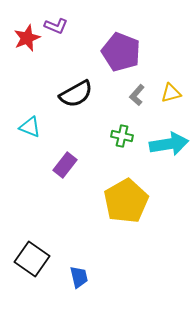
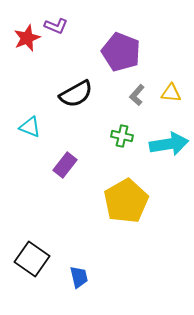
yellow triangle: rotated 20 degrees clockwise
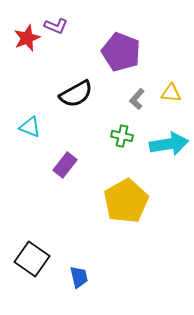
gray L-shape: moved 4 px down
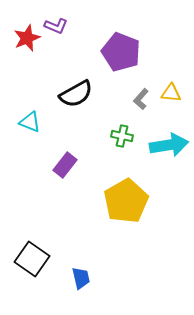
gray L-shape: moved 4 px right
cyan triangle: moved 5 px up
cyan arrow: moved 1 px down
blue trapezoid: moved 2 px right, 1 px down
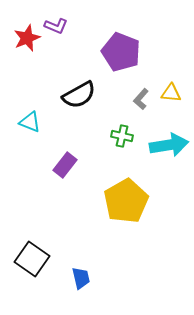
black semicircle: moved 3 px right, 1 px down
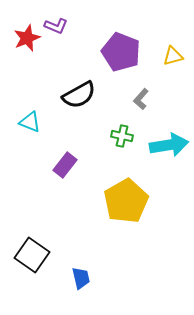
yellow triangle: moved 2 px right, 37 px up; rotated 20 degrees counterclockwise
black square: moved 4 px up
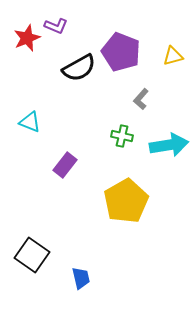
black semicircle: moved 27 px up
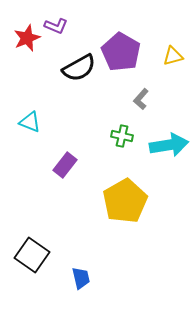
purple pentagon: rotated 9 degrees clockwise
yellow pentagon: moved 1 px left
